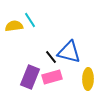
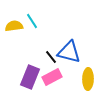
cyan line: moved 2 px right, 1 px down
pink rectangle: rotated 12 degrees counterclockwise
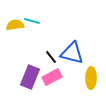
cyan line: rotated 42 degrees counterclockwise
yellow semicircle: moved 1 px right, 1 px up
blue triangle: moved 3 px right, 1 px down
yellow ellipse: moved 3 px right, 1 px up
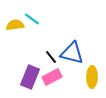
cyan line: moved 2 px up; rotated 21 degrees clockwise
yellow ellipse: moved 1 px right, 1 px up
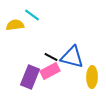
cyan line: moved 4 px up
blue triangle: moved 4 px down
black line: rotated 24 degrees counterclockwise
pink rectangle: moved 2 px left, 6 px up
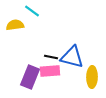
cyan line: moved 4 px up
black line: rotated 16 degrees counterclockwise
pink rectangle: rotated 24 degrees clockwise
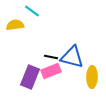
pink rectangle: moved 1 px right; rotated 18 degrees counterclockwise
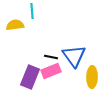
cyan line: rotated 49 degrees clockwise
blue triangle: moved 2 px right, 1 px up; rotated 40 degrees clockwise
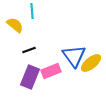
yellow semicircle: rotated 48 degrees clockwise
black line: moved 22 px left, 7 px up; rotated 32 degrees counterclockwise
yellow ellipse: moved 1 px left, 14 px up; rotated 50 degrees clockwise
